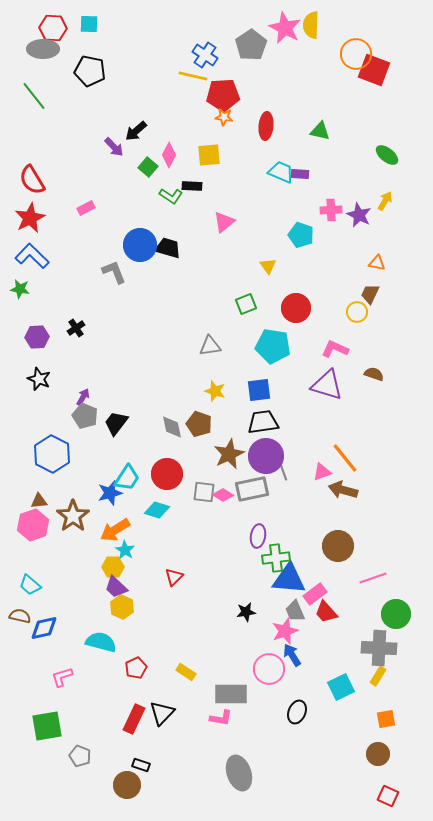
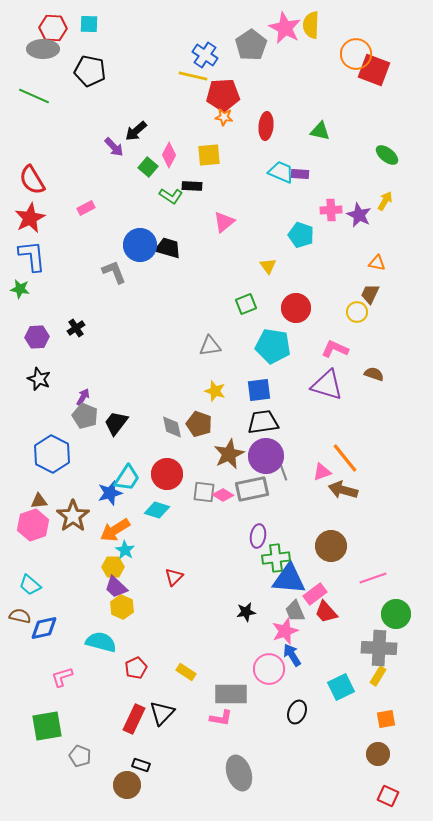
green line at (34, 96): rotated 28 degrees counterclockwise
blue L-shape at (32, 256): rotated 40 degrees clockwise
brown circle at (338, 546): moved 7 px left
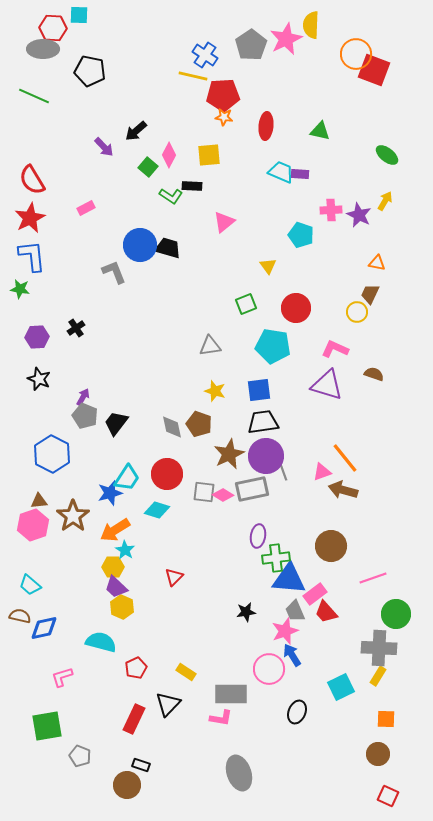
cyan square at (89, 24): moved 10 px left, 9 px up
pink star at (285, 28): moved 1 px right, 11 px down; rotated 20 degrees clockwise
purple arrow at (114, 147): moved 10 px left
black triangle at (162, 713): moved 6 px right, 9 px up
orange square at (386, 719): rotated 12 degrees clockwise
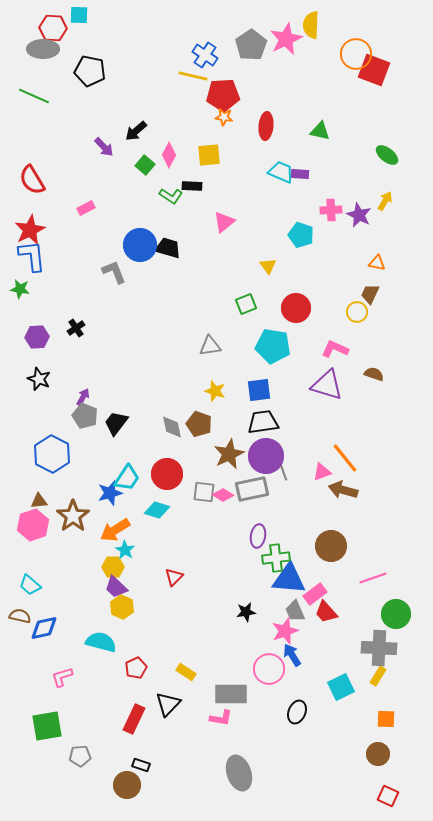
green square at (148, 167): moved 3 px left, 2 px up
red star at (30, 218): moved 12 px down
gray pentagon at (80, 756): rotated 25 degrees counterclockwise
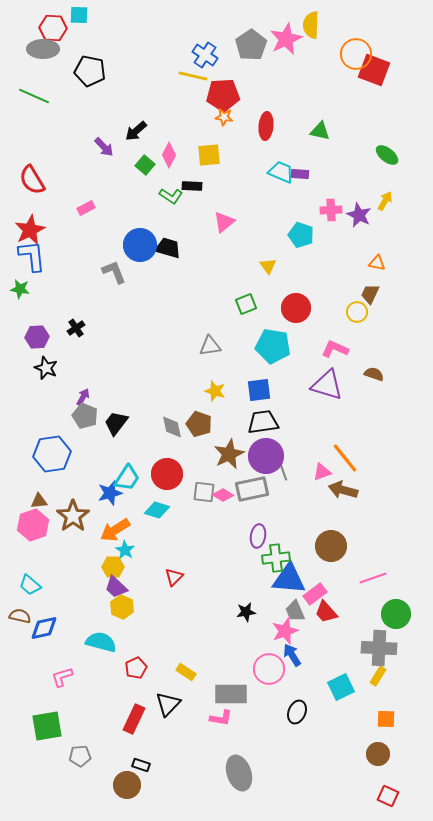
black star at (39, 379): moved 7 px right, 11 px up
blue hexagon at (52, 454): rotated 24 degrees clockwise
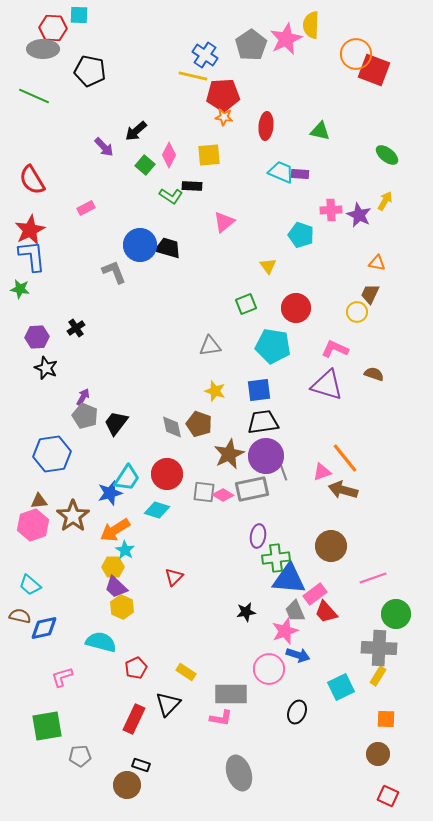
blue arrow at (292, 655): moved 6 px right; rotated 140 degrees clockwise
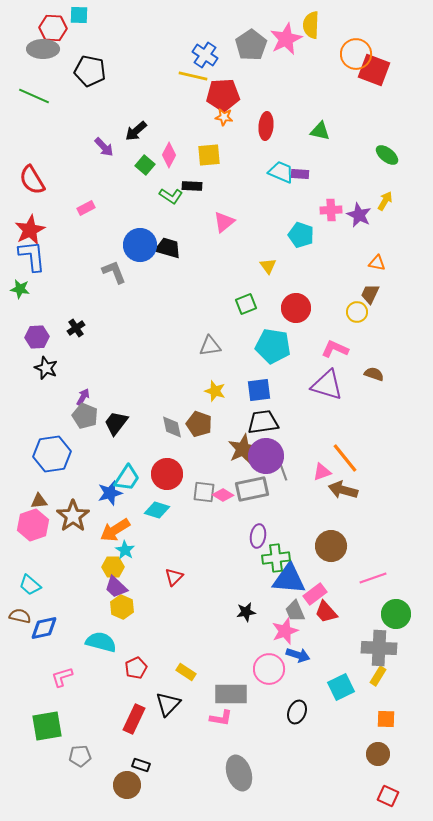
brown star at (229, 454): moved 14 px right, 5 px up
